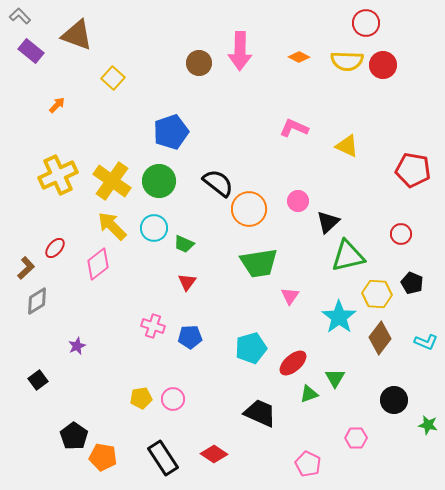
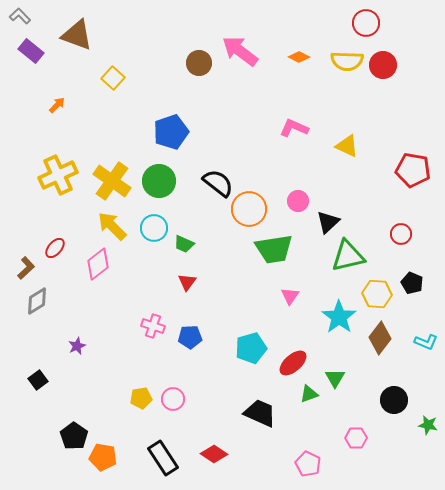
pink arrow at (240, 51): rotated 126 degrees clockwise
green trapezoid at (259, 263): moved 15 px right, 14 px up
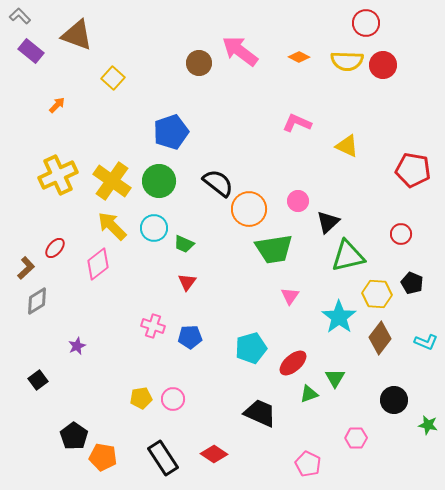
pink L-shape at (294, 128): moved 3 px right, 5 px up
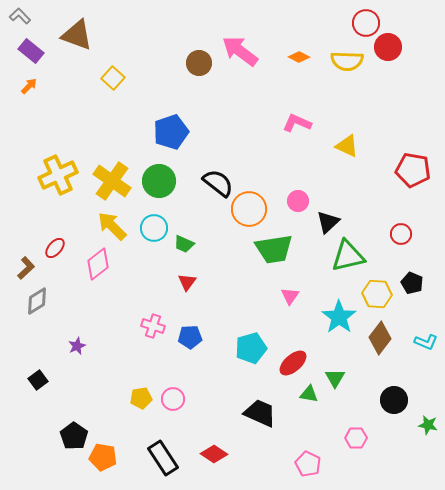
red circle at (383, 65): moved 5 px right, 18 px up
orange arrow at (57, 105): moved 28 px left, 19 px up
green triangle at (309, 394): rotated 30 degrees clockwise
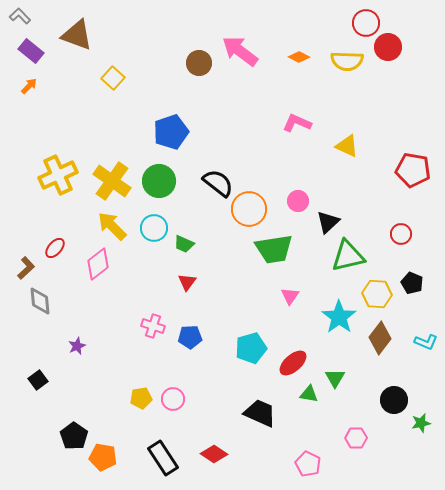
gray diamond at (37, 301): moved 3 px right; rotated 64 degrees counterclockwise
green star at (428, 425): moved 7 px left, 2 px up; rotated 24 degrees counterclockwise
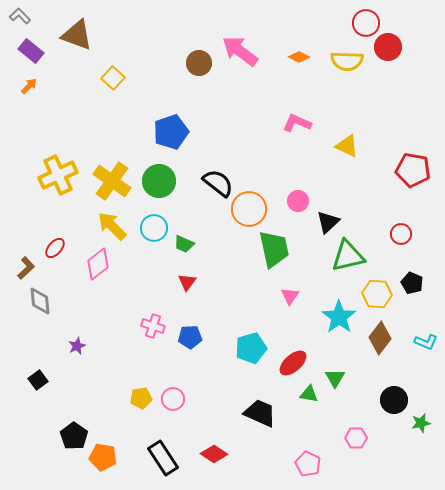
green trapezoid at (274, 249): rotated 93 degrees counterclockwise
